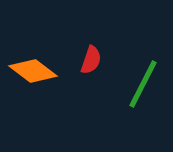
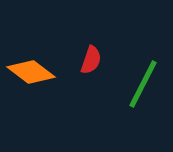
orange diamond: moved 2 px left, 1 px down
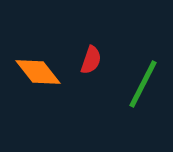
orange diamond: moved 7 px right; rotated 15 degrees clockwise
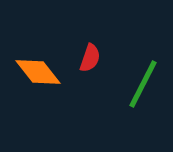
red semicircle: moved 1 px left, 2 px up
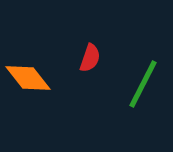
orange diamond: moved 10 px left, 6 px down
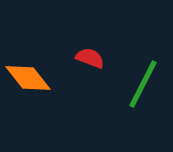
red semicircle: rotated 88 degrees counterclockwise
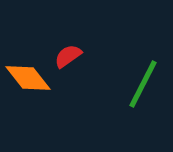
red semicircle: moved 22 px left, 2 px up; rotated 56 degrees counterclockwise
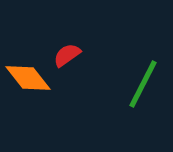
red semicircle: moved 1 px left, 1 px up
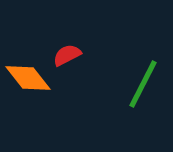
red semicircle: rotated 8 degrees clockwise
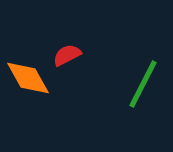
orange diamond: rotated 9 degrees clockwise
